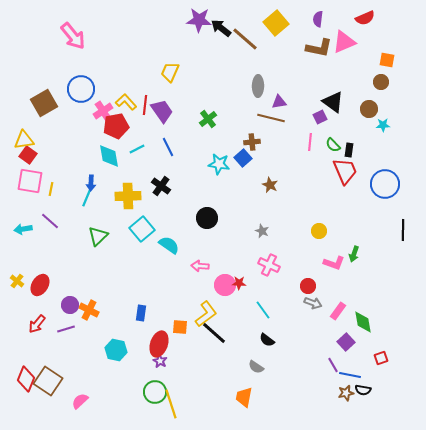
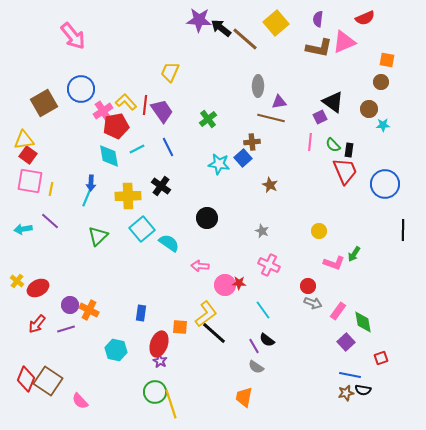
cyan semicircle at (169, 245): moved 2 px up
green arrow at (354, 254): rotated 14 degrees clockwise
red ellipse at (40, 285): moved 2 px left, 3 px down; rotated 30 degrees clockwise
purple line at (333, 365): moved 79 px left, 19 px up
pink semicircle at (80, 401): rotated 90 degrees counterclockwise
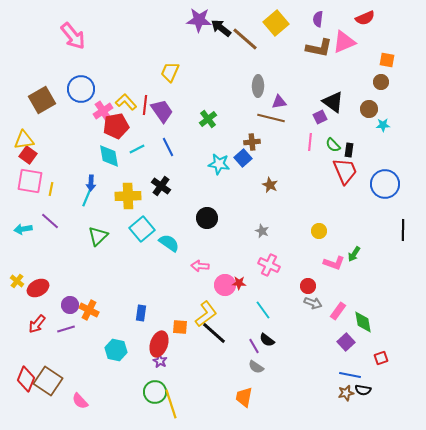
brown square at (44, 103): moved 2 px left, 3 px up
